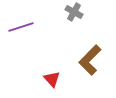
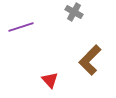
red triangle: moved 2 px left, 1 px down
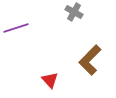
purple line: moved 5 px left, 1 px down
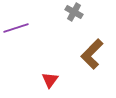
brown L-shape: moved 2 px right, 6 px up
red triangle: rotated 18 degrees clockwise
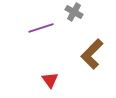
purple line: moved 25 px right
red triangle: rotated 12 degrees counterclockwise
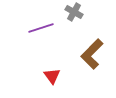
red triangle: moved 2 px right, 4 px up
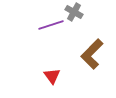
purple line: moved 10 px right, 3 px up
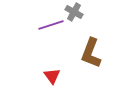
brown L-shape: moved 1 px left, 1 px up; rotated 24 degrees counterclockwise
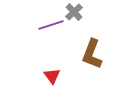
gray cross: rotated 18 degrees clockwise
brown L-shape: moved 1 px right, 1 px down
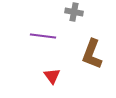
gray cross: rotated 36 degrees counterclockwise
purple line: moved 8 px left, 11 px down; rotated 25 degrees clockwise
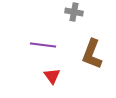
purple line: moved 9 px down
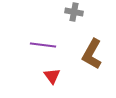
brown L-shape: rotated 8 degrees clockwise
